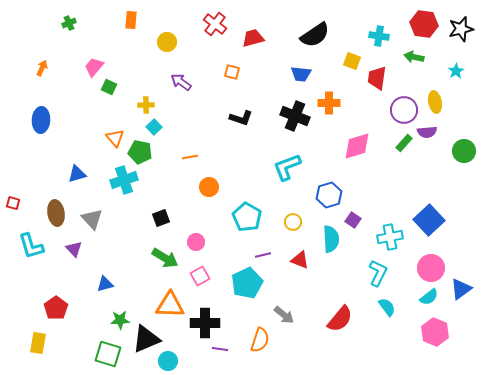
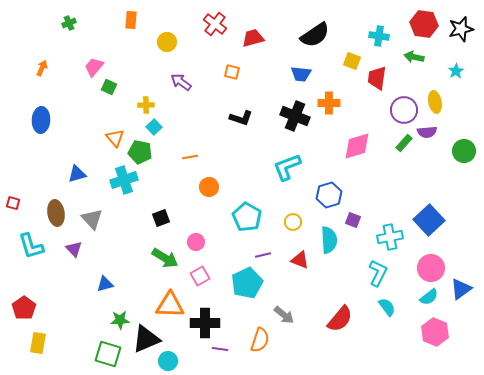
purple square at (353, 220): rotated 14 degrees counterclockwise
cyan semicircle at (331, 239): moved 2 px left, 1 px down
red pentagon at (56, 308): moved 32 px left
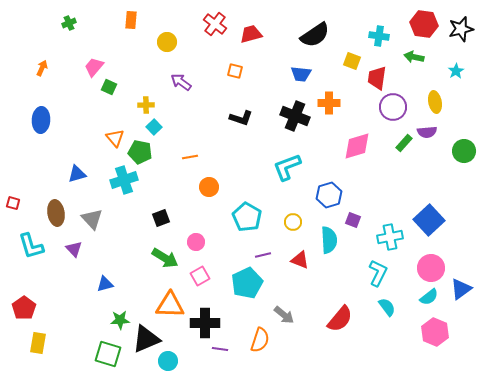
red trapezoid at (253, 38): moved 2 px left, 4 px up
orange square at (232, 72): moved 3 px right, 1 px up
purple circle at (404, 110): moved 11 px left, 3 px up
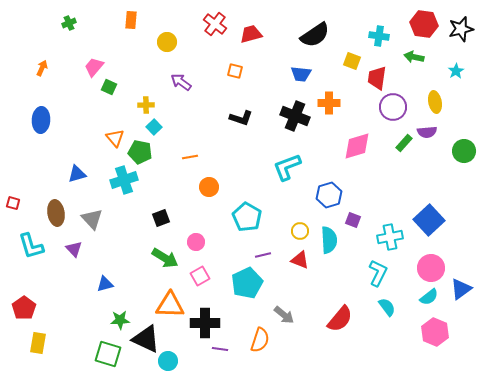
yellow circle at (293, 222): moved 7 px right, 9 px down
black triangle at (146, 339): rotated 48 degrees clockwise
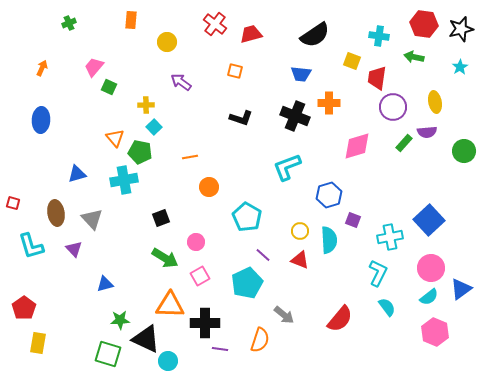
cyan star at (456, 71): moved 4 px right, 4 px up
cyan cross at (124, 180): rotated 8 degrees clockwise
purple line at (263, 255): rotated 56 degrees clockwise
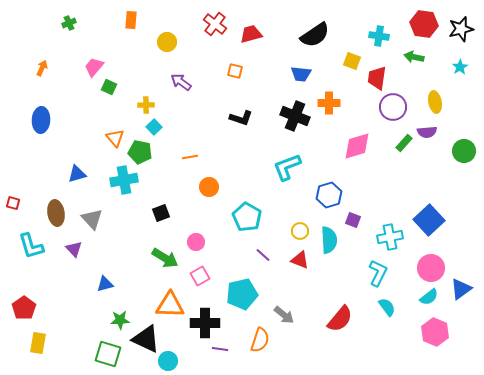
black square at (161, 218): moved 5 px up
cyan pentagon at (247, 283): moved 5 px left, 11 px down; rotated 12 degrees clockwise
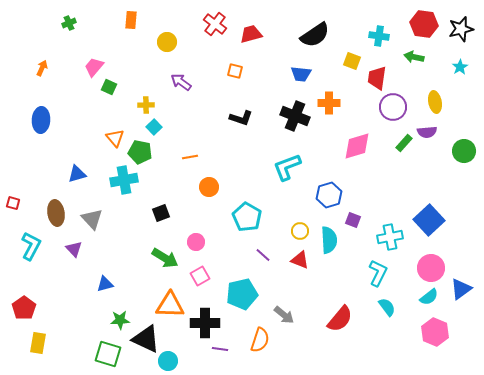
cyan L-shape at (31, 246): rotated 136 degrees counterclockwise
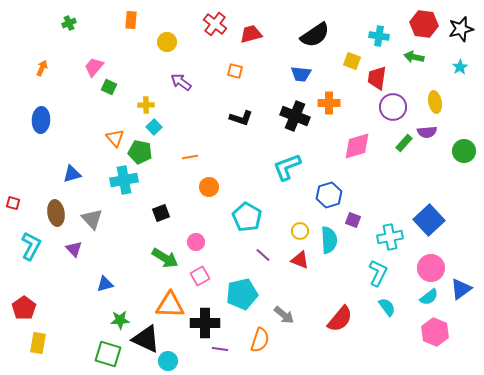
blue triangle at (77, 174): moved 5 px left
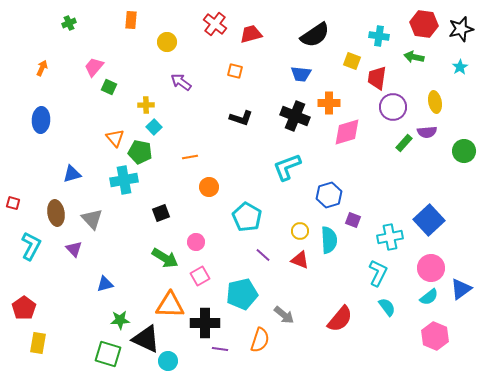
pink diamond at (357, 146): moved 10 px left, 14 px up
pink hexagon at (435, 332): moved 4 px down
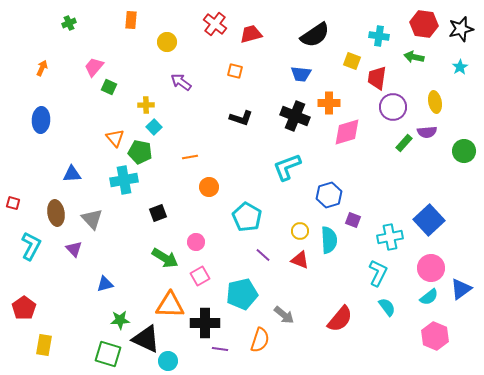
blue triangle at (72, 174): rotated 12 degrees clockwise
black square at (161, 213): moved 3 px left
yellow rectangle at (38, 343): moved 6 px right, 2 px down
